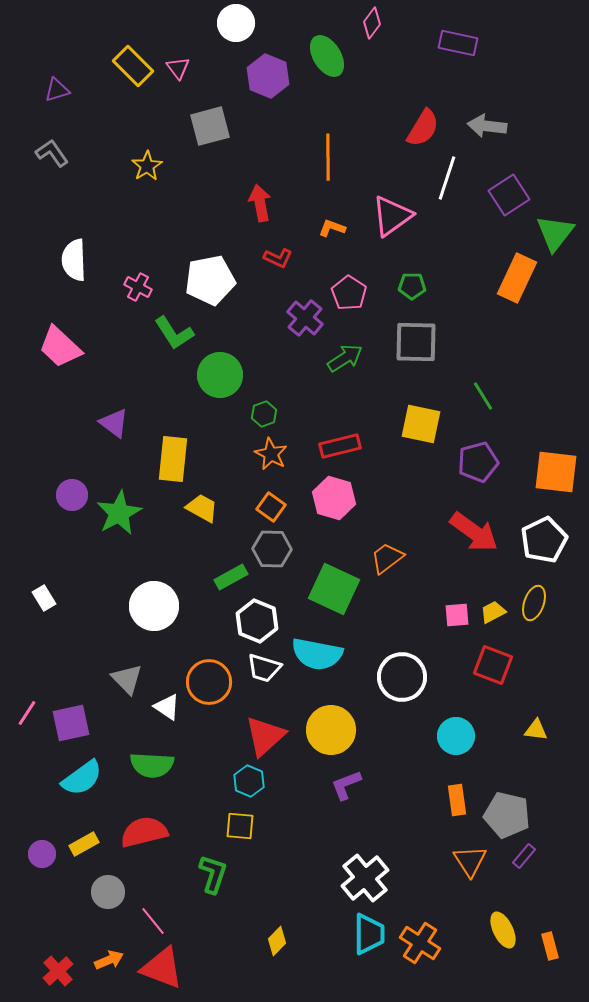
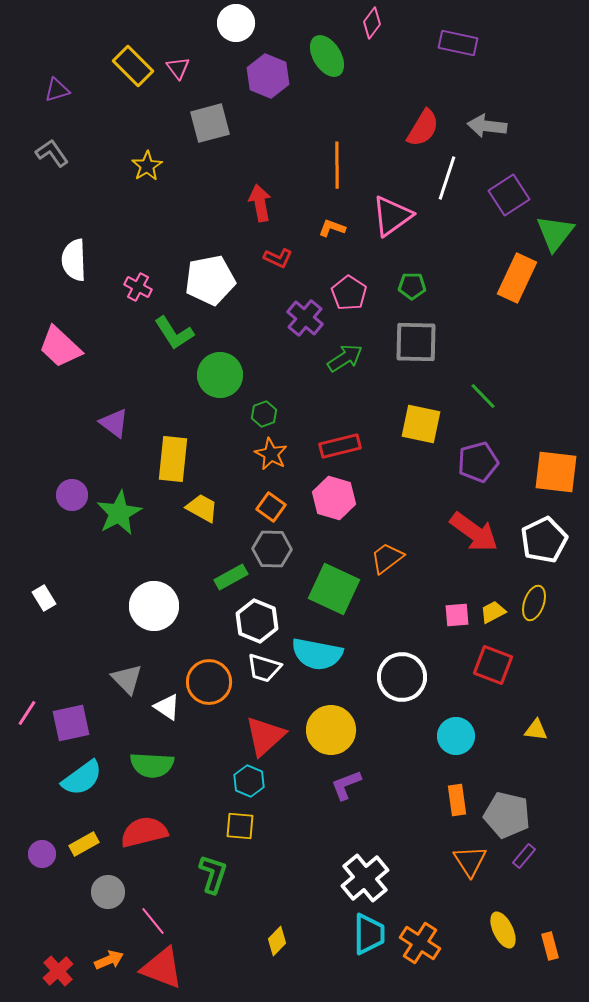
gray square at (210, 126): moved 3 px up
orange line at (328, 157): moved 9 px right, 8 px down
green line at (483, 396): rotated 12 degrees counterclockwise
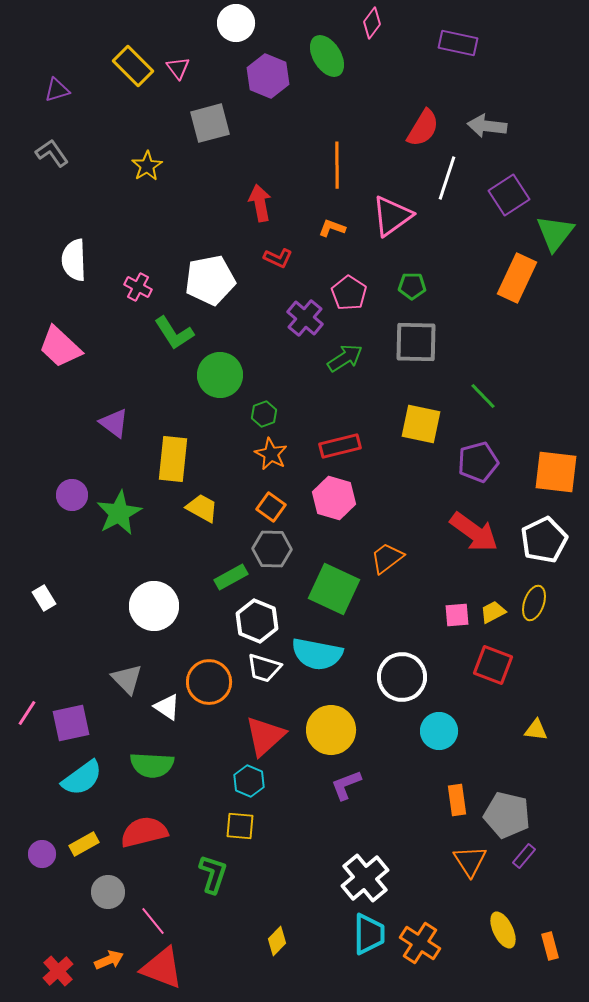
cyan circle at (456, 736): moved 17 px left, 5 px up
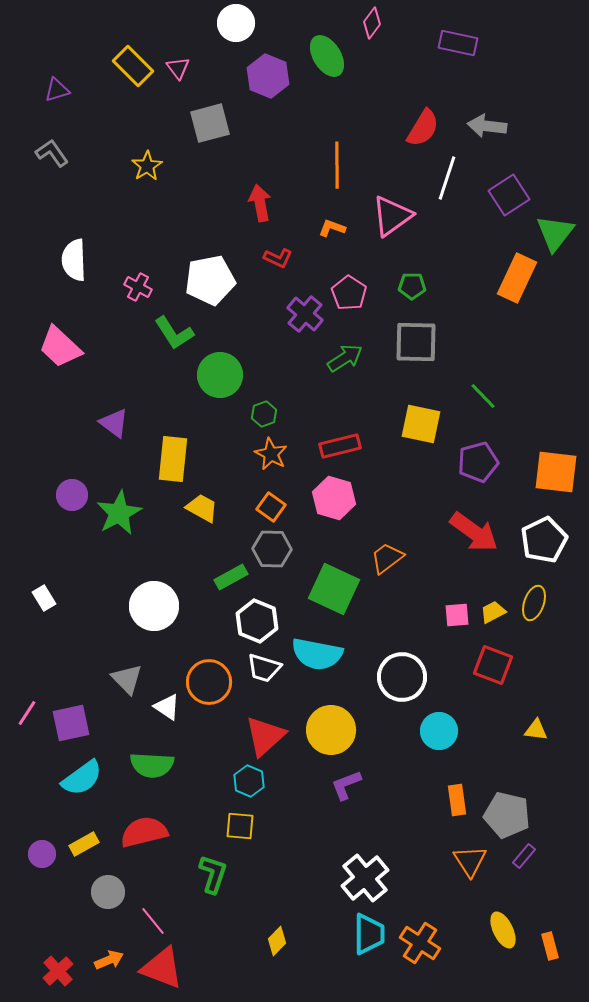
purple cross at (305, 318): moved 4 px up
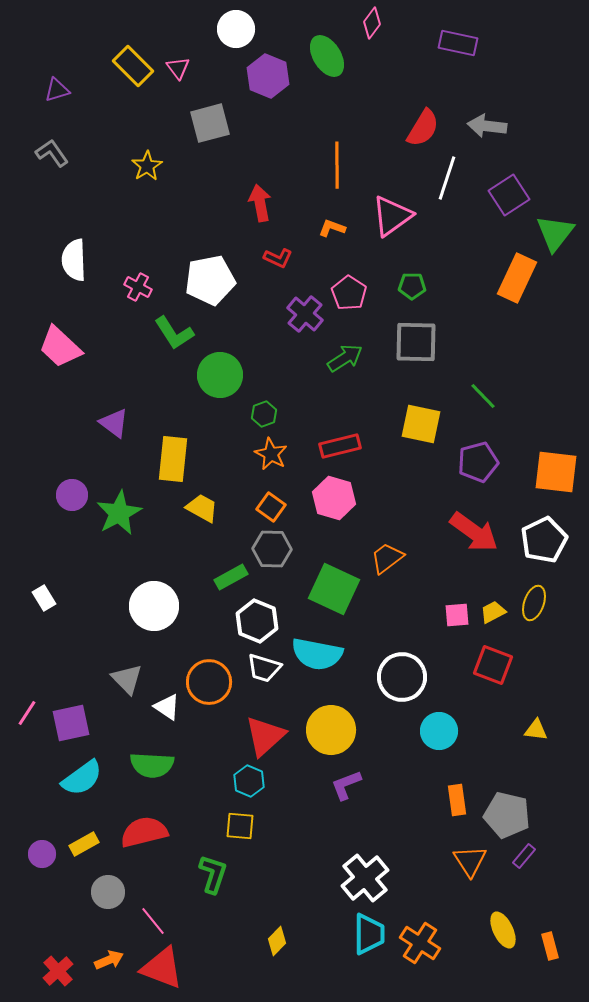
white circle at (236, 23): moved 6 px down
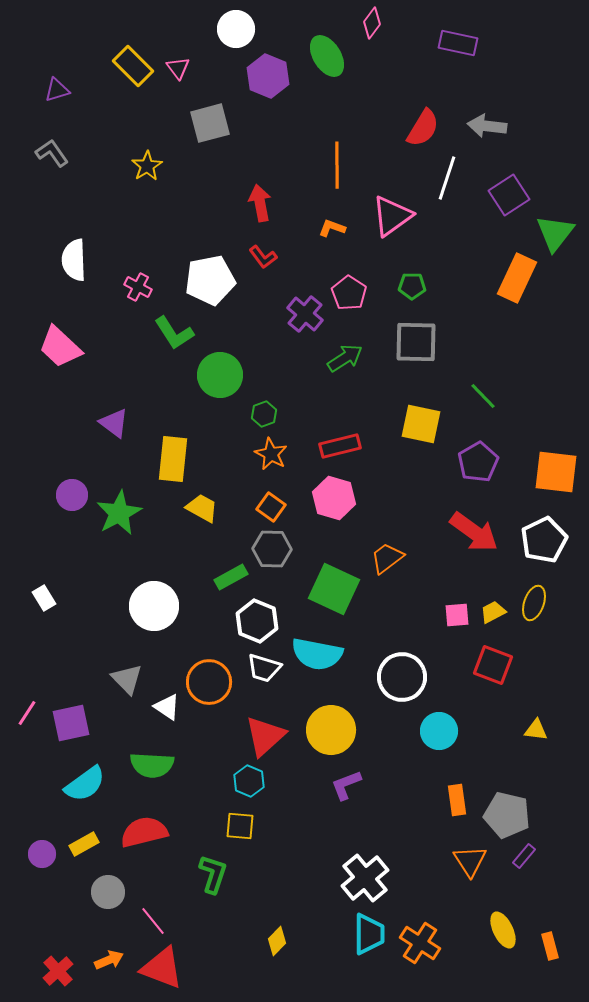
red L-shape at (278, 258): moved 15 px left, 1 px up; rotated 28 degrees clockwise
purple pentagon at (478, 462): rotated 15 degrees counterclockwise
cyan semicircle at (82, 778): moved 3 px right, 6 px down
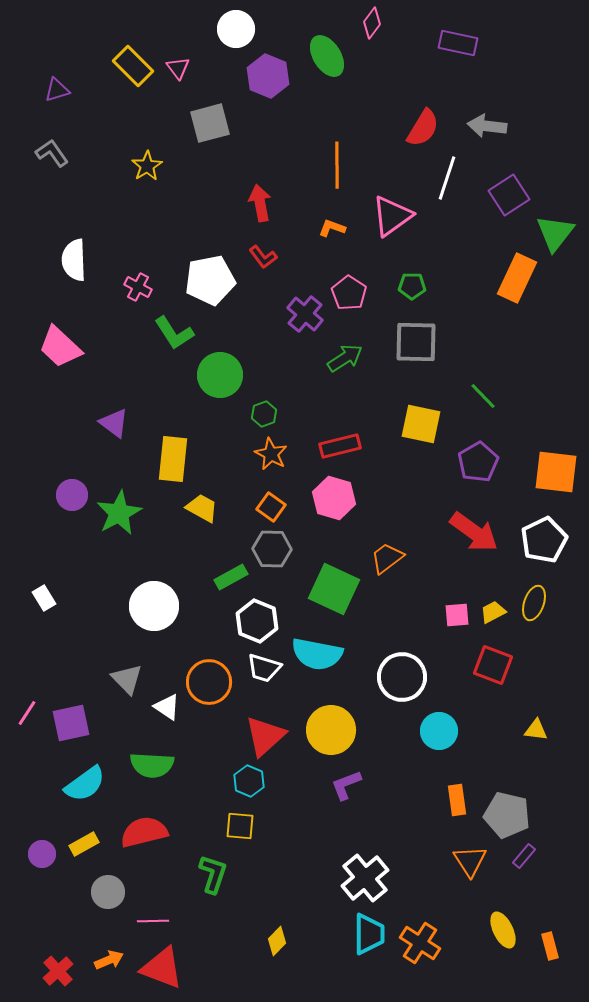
pink line at (153, 921): rotated 52 degrees counterclockwise
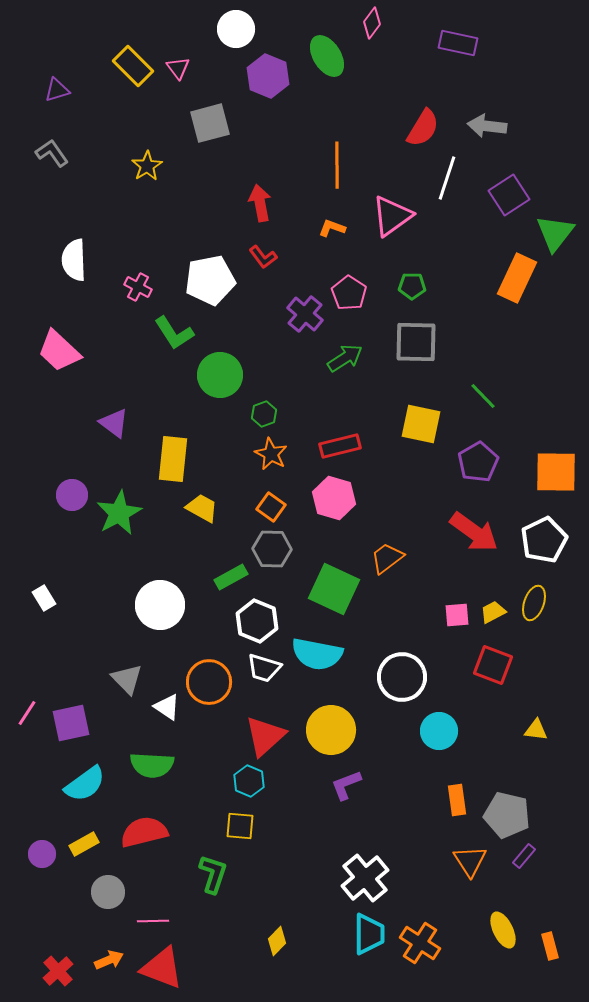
pink trapezoid at (60, 347): moved 1 px left, 4 px down
orange square at (556, 472): rotated 6 degrees counterclockwise
white circle at (154, 606): moved 6 px right, 1 px up
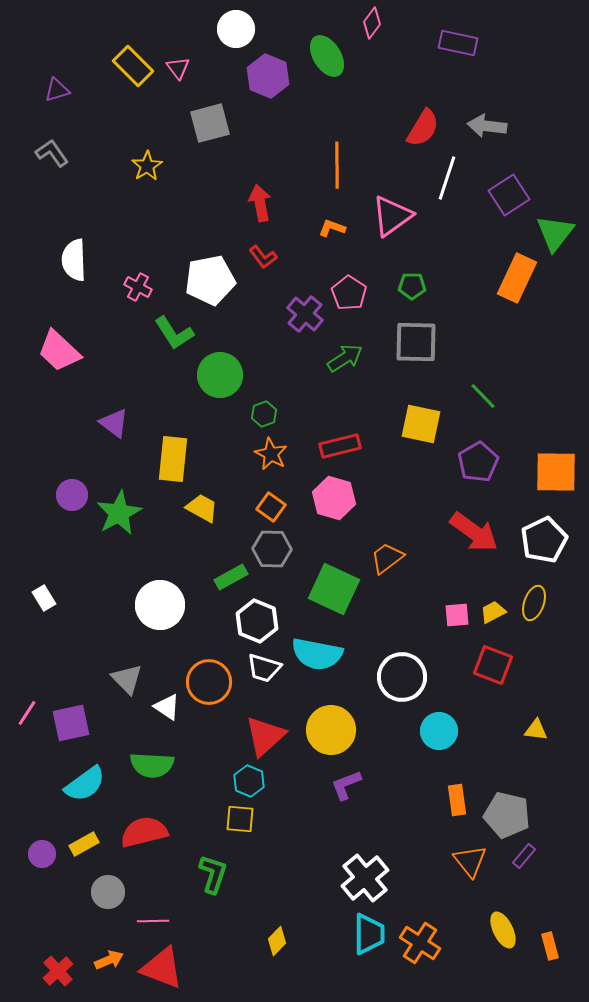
yellow square at (240, 826): moved 7 px up
orange triangle at (470, 861): rotated 6 degrees counterclockwise
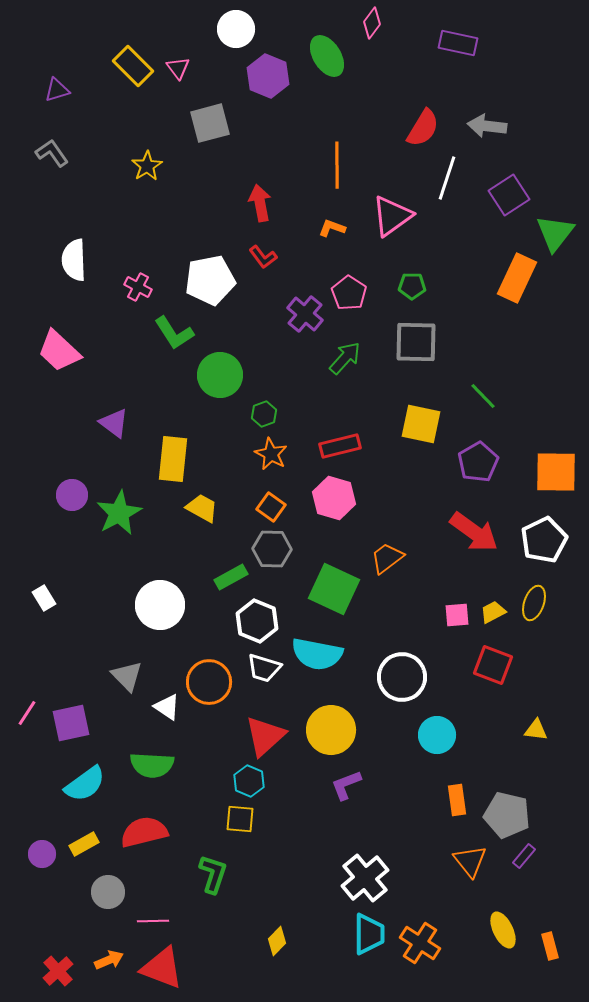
green arrow at (345, 358): rotated 15 degrees counterclockwise
gray triangle at (127, 679): moved 3 px up
cyan circle at (439, 731): moved 2 px left, 4 px down
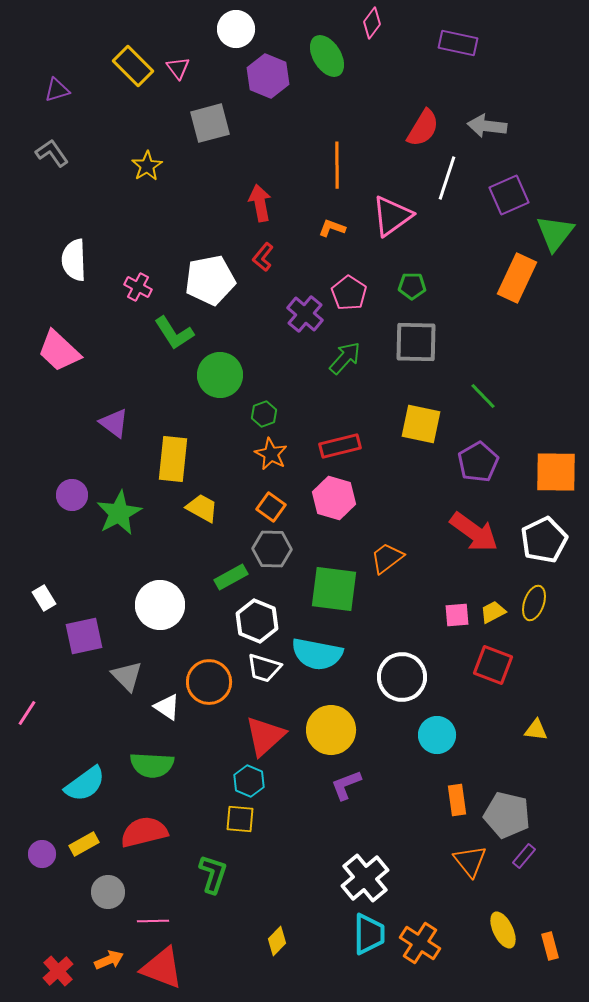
purple square at (509, 195): rotated 9 degrees clockwise
red L-shape at (263, 257): rotated 76 degrees clockwise
green square at (334, 589): rotated 18 degrees counterclockwise
purple square at (71, 723): moved 13 px right, 87 px up
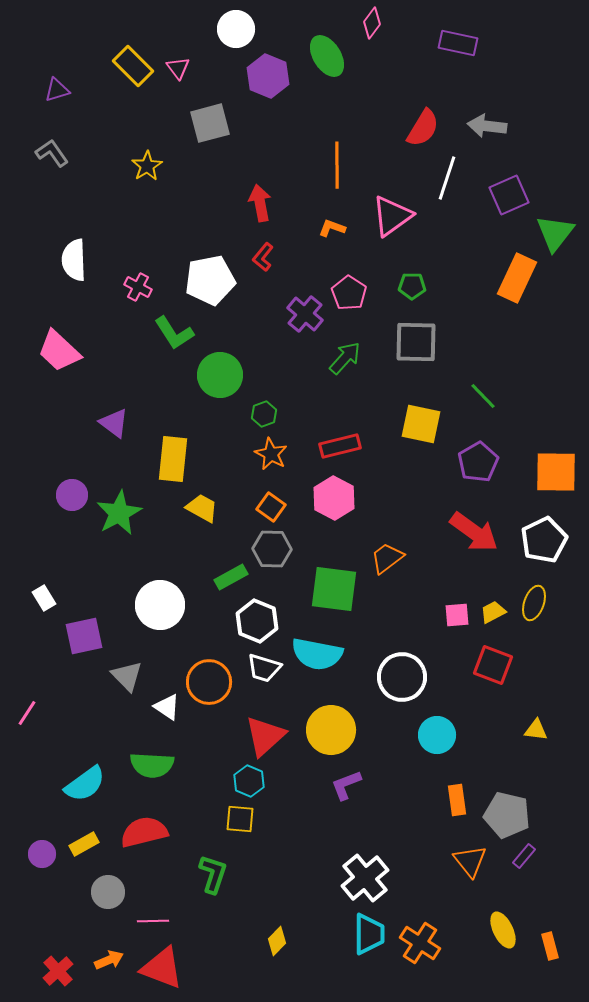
pink hexagon at (334, 498): rotated 12 degrees clockwise
